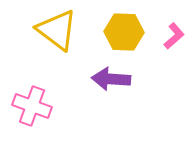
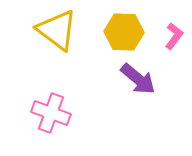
pink L-shape: rotated 12 degrees counterclockwise
purple arrow: moved 27 px right; rotated 144 degrees counterclockwise
pink cross: moved 19 px right, 7 px down
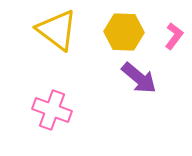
purple arrow: moved 1 px right, 1 px up
pink cross: moved 1 px right, 3 px up
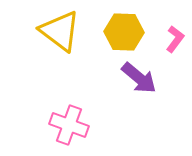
yellow triangle: moved 3 px right, 1 px down
pink L-shape: moved 1 px right, 3 px down
pink cross: moved 17 px right, 15 px down
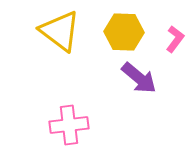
pink cross: rotated 27 degrees counterclockwise
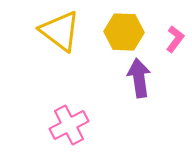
purple arrow: rotated 138 degrees counterclockwise
pink cross: rotated 21 degrees counterclockwise
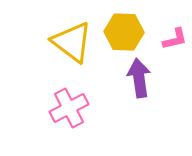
yellow triangle: moved 12 px right, 11 px down
pink L-shape: rotated 40 degrees clockwise
pink cross: moved 17 px up
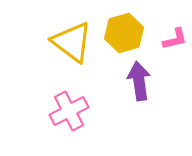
yellow hexagon: moved 1 px down; rotated 18 degrees counterclockwise
purple arrow: moved 3 px down
pink cross: moved 3 px down
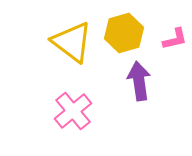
pink cross: moved 4 px right; rotated 12 degrees counterclockwise
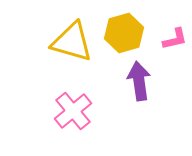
yellow triangle: rotated 21 degrees counterclockwise
